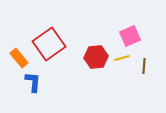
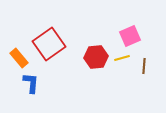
blue L-shape: moved 2 px left, 1 px down
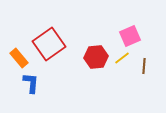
yellow line: rotated 21 degrees counterclockwise
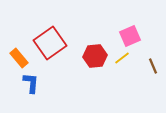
red square: moved 1 px right, 1 px up
red hexagon: moved 1 px left, 1 px up
brown line: moved 9 px right; rotated 28 degrees counterclockwise
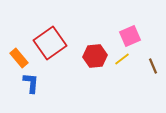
yellow line: moved 1 px down
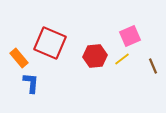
red square: rotated 32 degrees counterclockwise
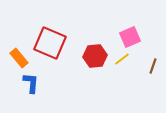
pink square: moved 1 px down
brown line: rotated 42 degrees clockwise
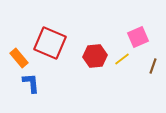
pink square: moved 8 px right
blue L-shape: rotated 10 degrees counterclockwise
